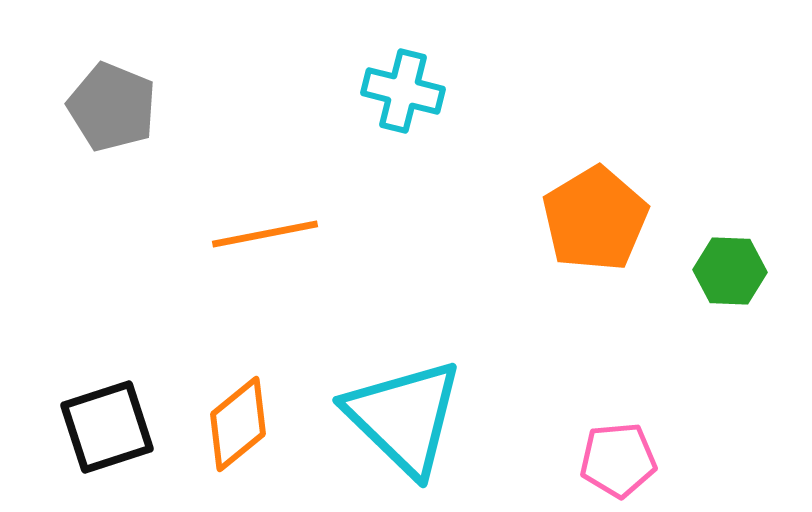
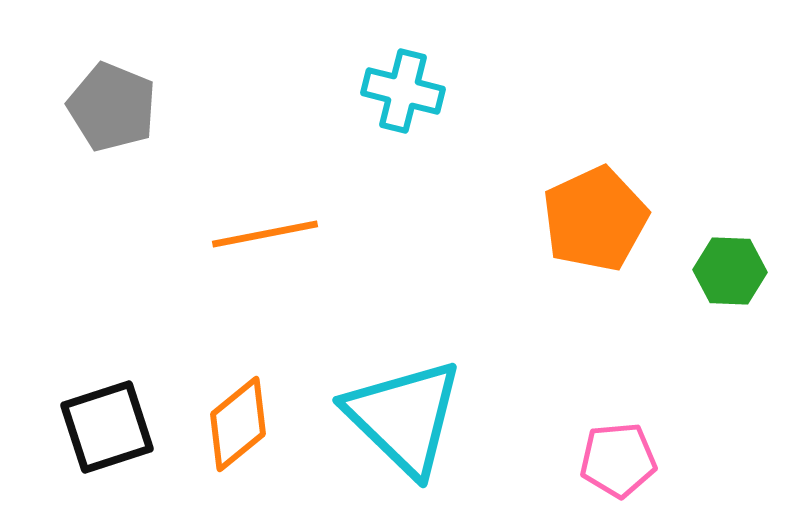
orange pentagon: rotated 6 degrees clockwise
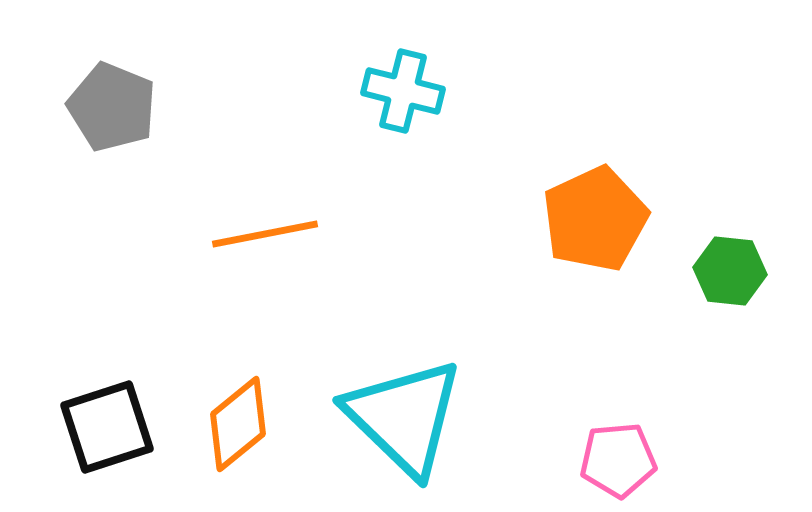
green hexagon: rotated 4 degrees clockwise
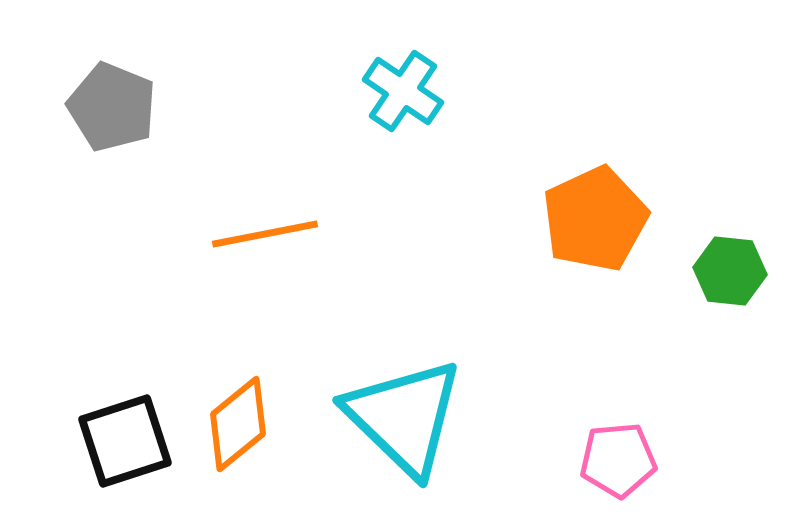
cyan cross: rotated 20 degrees clockwise
black square: moved 18 px right, 14 px down
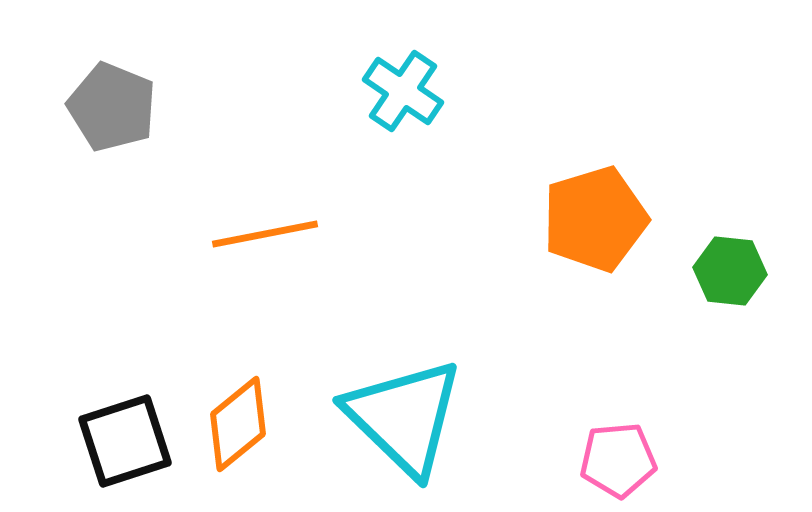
orange pentagon: rotated 8 degrees clockwise
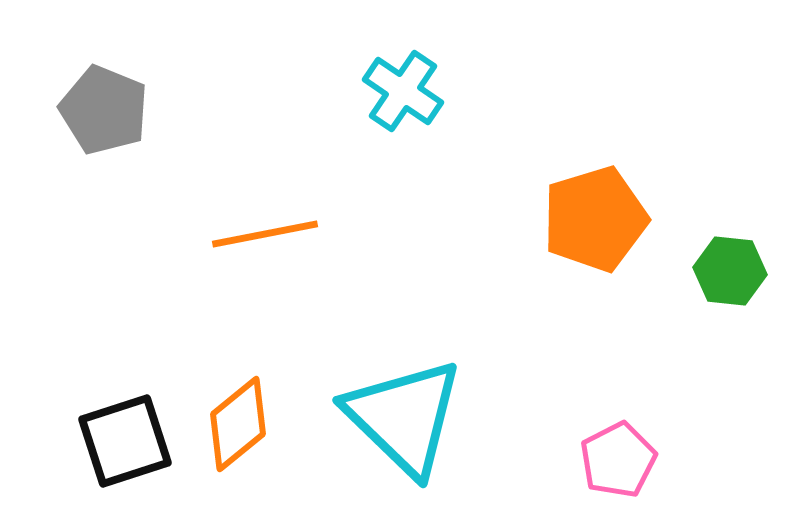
gray pentagon: moved 8 px left, 3 px down
pink pentagon: rotated 22 degrees counterclockwise
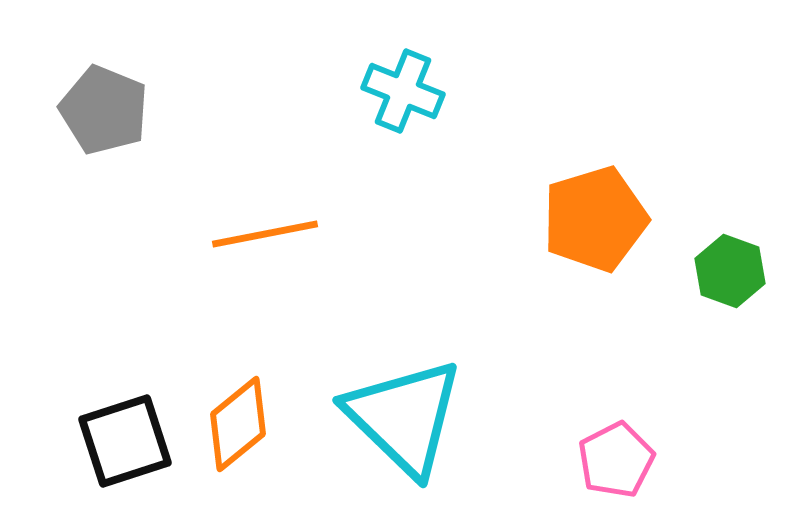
cyan cross: rotated 12 degrees counterclockwise
green hexagon: rotated 14 degrees clockwise
pink pentagon: moved 2 px left
